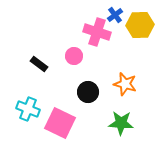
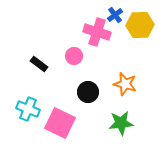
green star: rotated 10 degrees counterclockwise
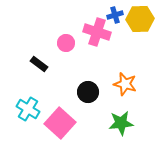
blue cross: rotated 21 degrees clockwise
yellow hexagon: moved 6 px up
pink circle: moved 8 px left, 13 px up
cyan cross: rotated 10 degrees clockwise
pink square: rotated 16 degrees clockwise
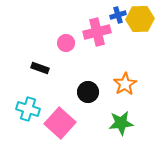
blue cross: moved 3 px right
pink cross: rotated 32 degrees counterclockwise
black rectangle: moved 1 px right, 4 px down; rotated 18 degrees counterclockwise
orange star: rotated 25 degrees clockwise
cyan cross: rotated 15 degrees counterclockwise
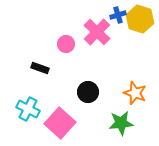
yellow hexagon: rotated 20 degrees clockwise
pink cross: rotated 32 degrees counterclockwise
pink circle: moved 1 px down
orange star: moved 10 px right, 9 px down; rotated 20 degrees counterclockwise
cyan cross: rotated 10 degrees clockwise
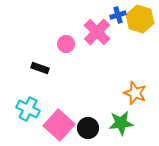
black circle: moved 36 px down
pink square: moved 1 px left, 2 px down
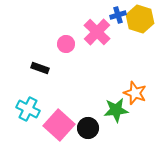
green star: moved 5 px left, 13 px up
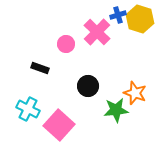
black circle: moved 42 px up
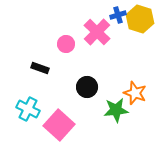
black circle: moved 1 px left, 1 px down
